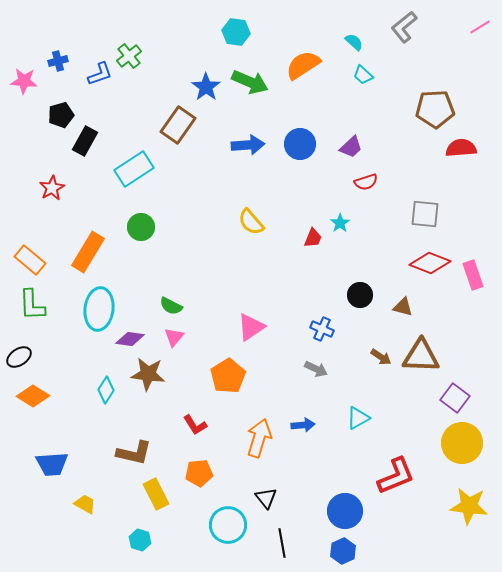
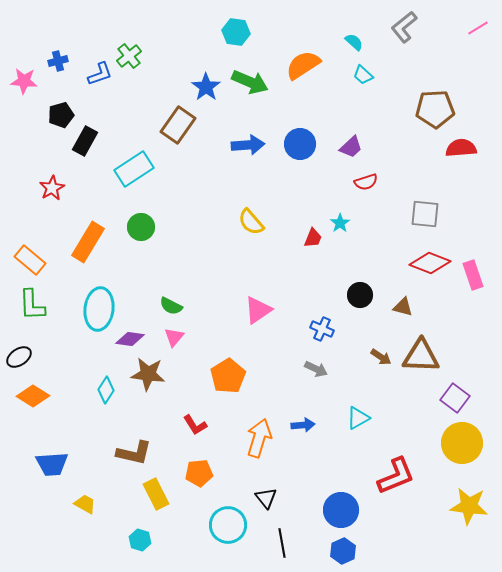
pink line at (480, 27): moved 2 px left, 1 px down
orange rectangle at (88, 252): moved 10 px up
pink triangle at (251, 327): moved 7 px right, 17 px up
blue circle at (345, 511): moved 4 px left, 1 px up
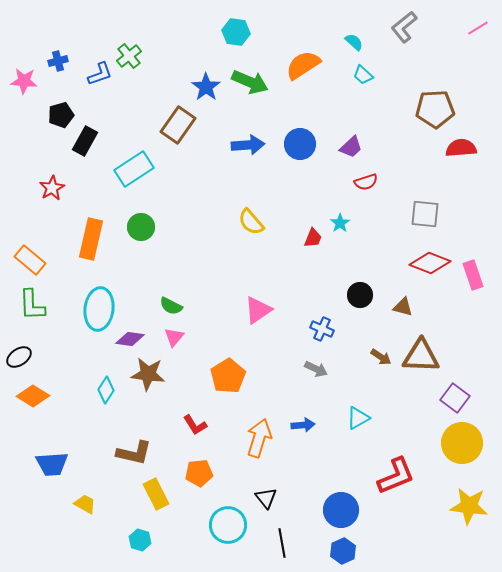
orange rectangle at (88, 242): moved 3 px right, 3 px up; rotated 18 degrees counterclockwise
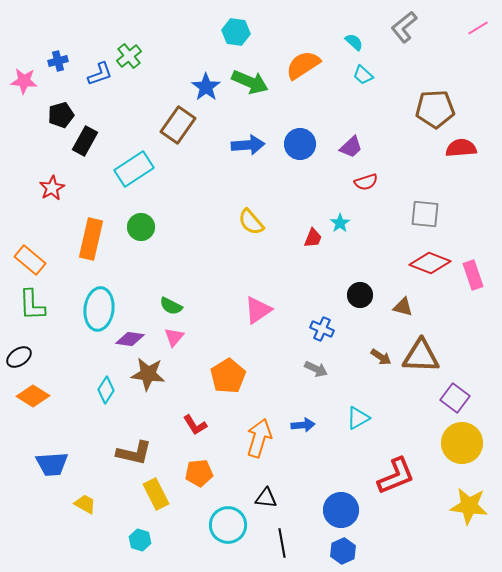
black triangle at (266, 498): rotated 45 degrees counterclockwise
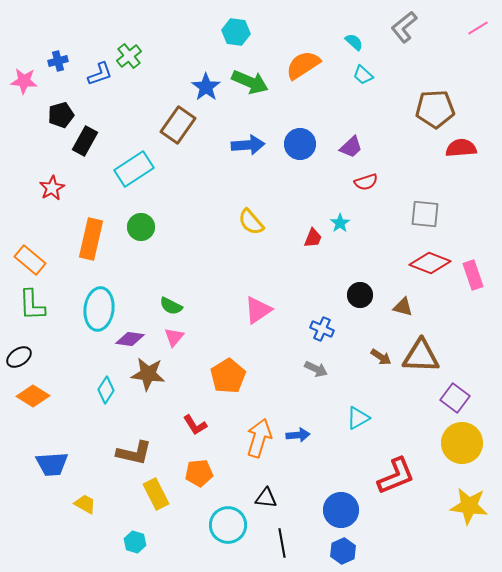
blue arrow at (303, 425): moved 5 px left, 10 px down
cyan hexagon at (140, 540): moved 5 px left, 2 px down
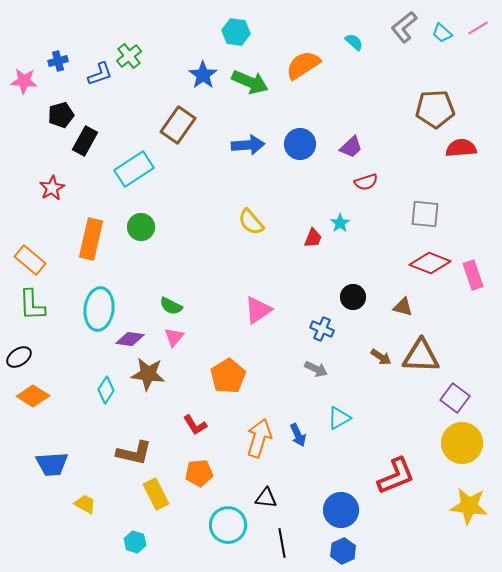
cyan trapezoid at (363, 75): moved 79 px right, 42 px up
blue star at (206, 87): moved 3 px left, 12 px up
black circle at (360, 295): moved 7 px left, 2 px down
cyan triangle at (358, 418): moved 19 px left
blue arrow at (298, 435): rotated 70 degrees clockwise
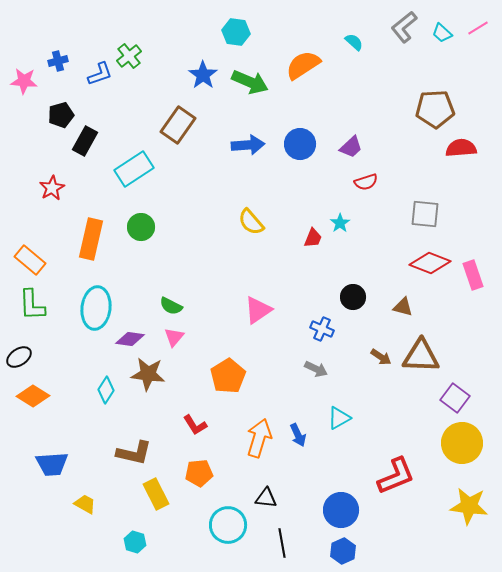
cyan ellipse at (99, 309): moved 3 px left, 1 px up
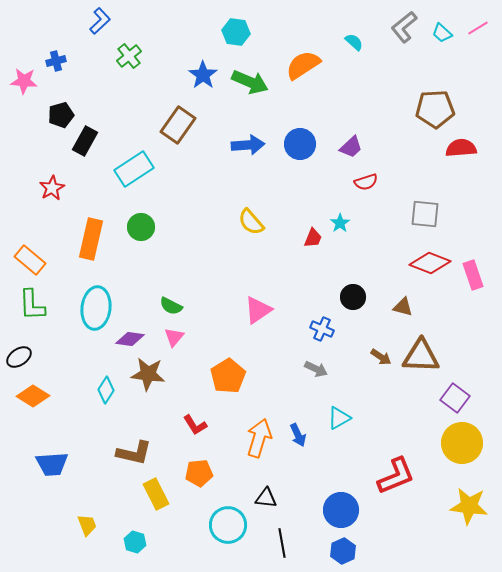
blue cross at (58, 61): moved 2 px left
blue L-shape at (100, 74): moved 53 px up; rotated 24 degrees counterclockwise
yellow trapezoid at (85, 504): moved 2 px right, 21 px down; rotated 40 degrees clockwise
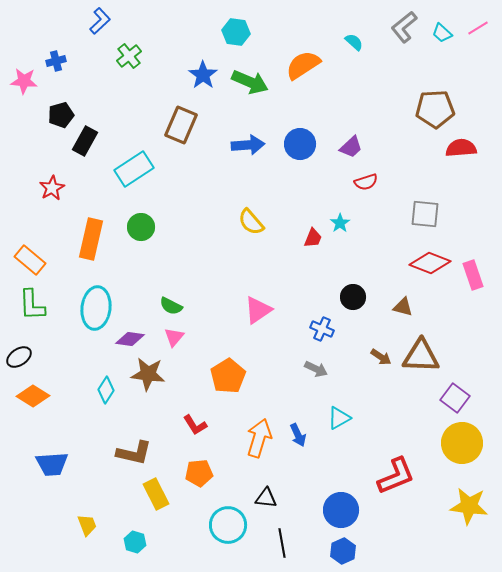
brown rectangle at (178, 125): moved 3 px right; rotated 12 degrees counterclockwise
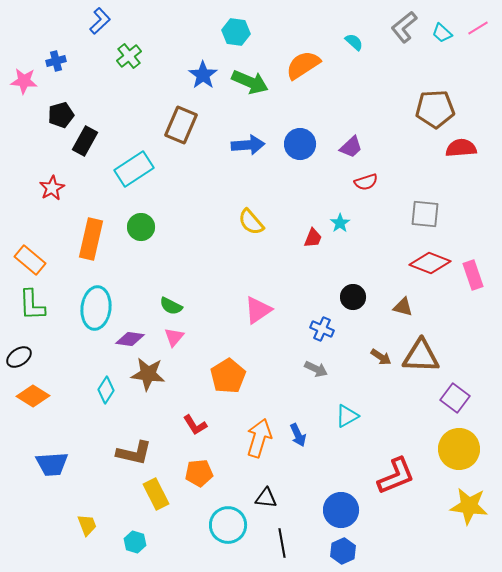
cyan triangle at (339, 418): moved 8 px right, 2 px up
yellow circle at (462, 443): moved 3 px left, 6 px down
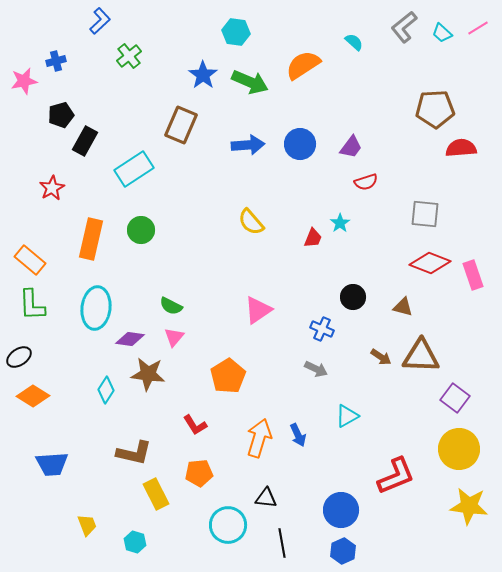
pink star at (24, 81): rotated 16 degrees counterclockwise
purple trapezoid at (351, 147): rotated 10 degrees counterclockwise
green circle at (141, 227): moved 3 px down
